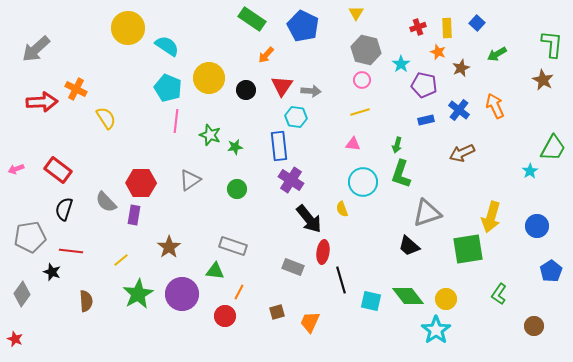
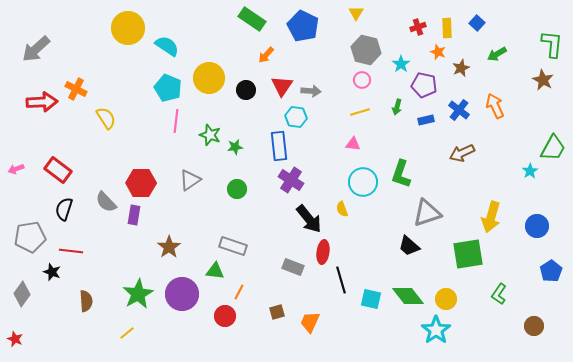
green arrow at (397, 145): moved 38 px up
green square at (468, 249): moved 5 px down
yellow line at (121, 260): moved 6 px right, 73 px down
cyan square at (371, 301): moved 2 px up
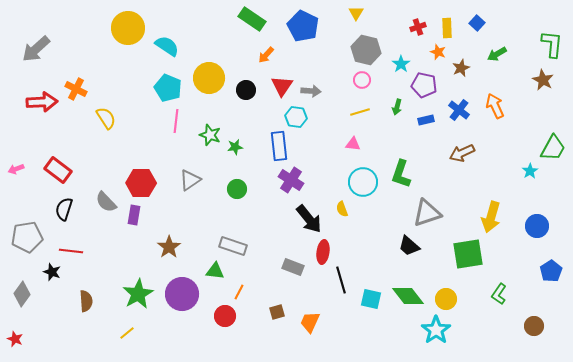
gray pentagon at (30, 237): moved 3 px left
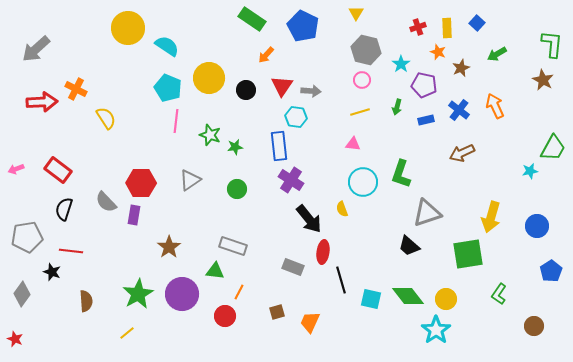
cyan star at (530, 171): rotated 21 degrees clockwise
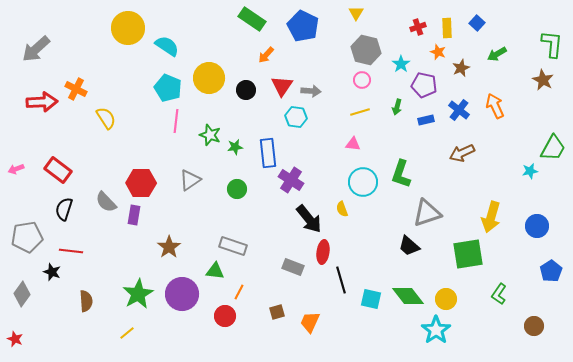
blue rectangle at (279, 146): moved 11 px left, 7 px down
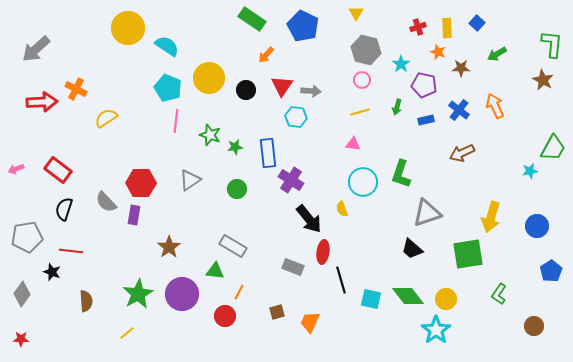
brown star at (461, 68): rotated 24 degrees clockwise
yellow semicircle at (106, 118): rotated 90 degrees counterclockwise
gray rectangle at (233, 246): rotated 12 degrees clockwise
black trapezoid at (409, 246): moved 3 px right, 3 px down
red star at (15, 339): moved 6 px right; rotated 21 degrees counterclockwise
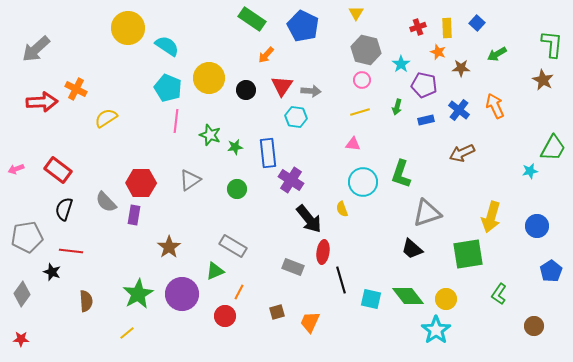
green triangle at (215, 271): rotated 30 degrees counterclockwise
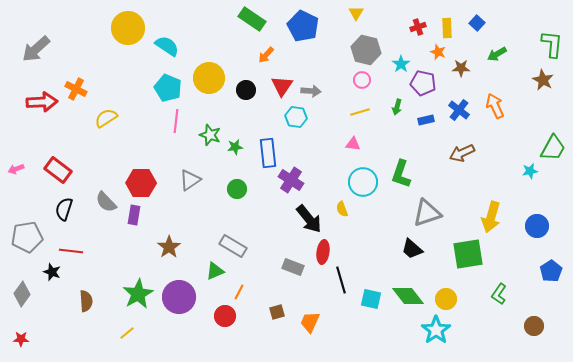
purple pentagon at (424, 85): moved 1 px left, 2 px up
purple circle at (182, 294): moved 3 px left, 3 px down
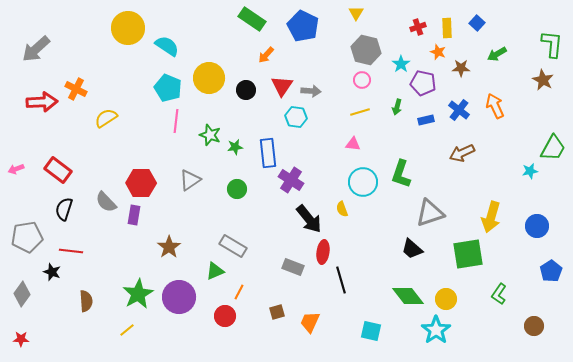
gray triangle at (427, 213): moved 3 px right
cyan square at (371, 299): moved 32 px down
yellow line at (127, 333): moved 3 px up
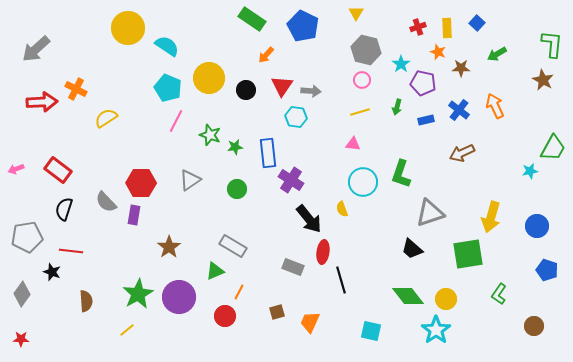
pink line at (176, 121): rotated 20 degrees clockwise
blue pentagon at (551, 271): moved 4 px left, 1 px up; rotated 20 degrees counterclockwise
